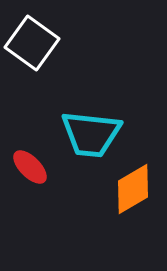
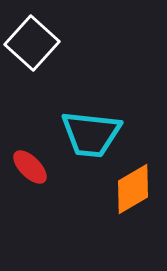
white square: rotated 6 degrees clockwise
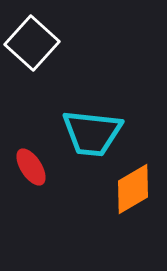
cyan trapezoid: moved 1 px right, 1 px up
red ellipse: moved 1 px right; rotated 12 degrees clockwise
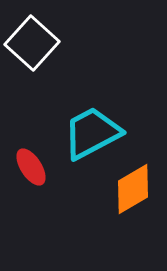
cyan trapezoid: rotated 146 degrees clockwise
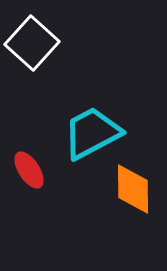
red ellipse: moved 2 px left, 3 px down
orange diamond: rotated 60 degrees counterclockwise
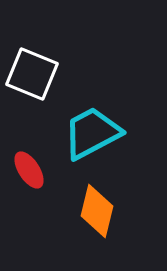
white square: moved 31 px down; rotated 20 degrees counterclockwise
orange diamond: moved 36 px left, 22 px down; rotated 14 degrees clockwise
